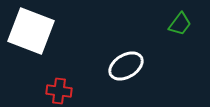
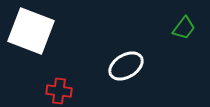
green trapezoid: moved 4 px right, 4 px down
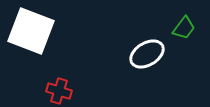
white ellipse: moved 21 px right, 12 px up
red cross: rotated 10 degrees clockwise
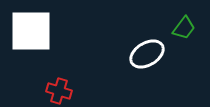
white square: rotated 21 degrees counterclockwise
